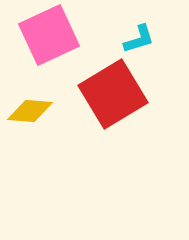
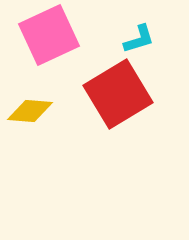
red square: moved 5 px right
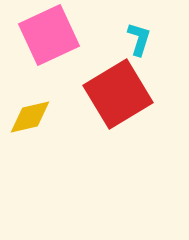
cyan L-shape: rotated 56 degrees counterclockwise
yellow diamond: moved 6 px down; rotated 18 degrees counterclockwise
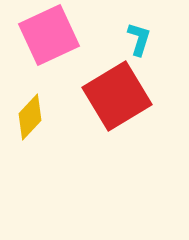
red square: moved 1 px left, 2 px down
yellow diamond: rotated 33 degrees counterclockwise
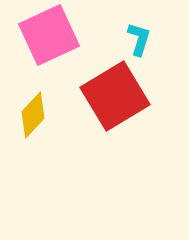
red square: moved 2 px left
yellow diamond: moved 3 px right, 2 px up
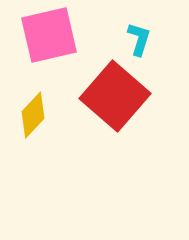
pink square: rotated 12 degrees clockwise
red square: rotated 18 degrees counterclockwise
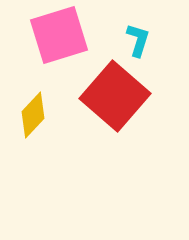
pink square: moved 10 px right; rotated 4 degrees counterclockwise
cyan L-shape: moved 1 px left, 1 px down
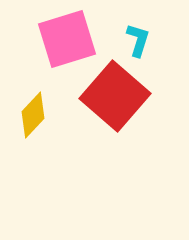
pink square: moved 8 px right, 4 px down
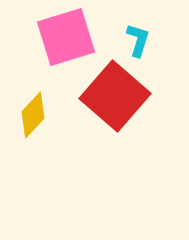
pink square: moved 1 px left, 2 px up
